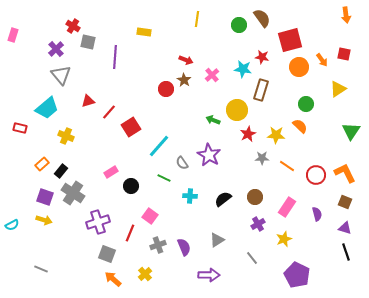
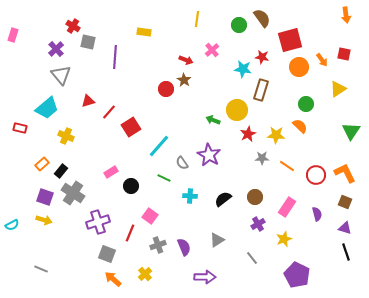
pink cross at (212, 75): moved 25 px up
purple arrow at (209, 275): moved 4 px left, 2 px down
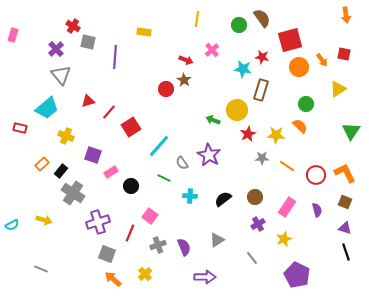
purple square at (45, 197): moved 48 px right, 42 px up
purple semicircle at (317, 214): moved 4 px up
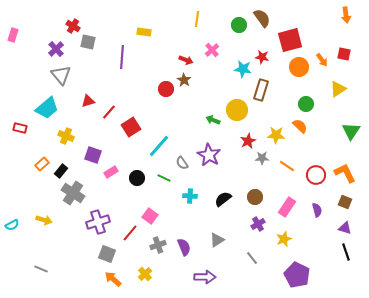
purple line at (115, 57): moved 7 px right
red star at (248, 134): moved 7 px down
black circle at (131, 186): moved 6 px right, 8 px up
red line at (130, 233): rotated 18 degrees clockwise
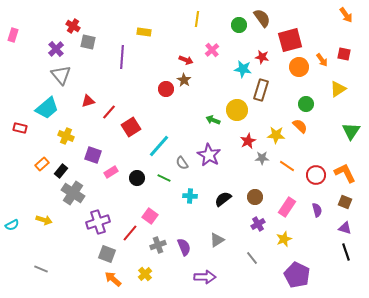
orange arrow at (346, 15): rotated 28 degrees counterclockwise
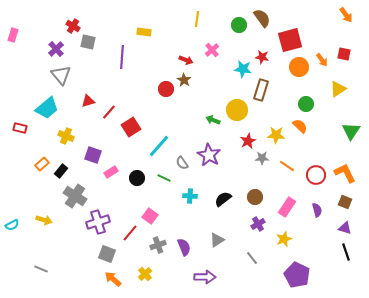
gray cross at (73, 193): moved 2 px right, 3 px down
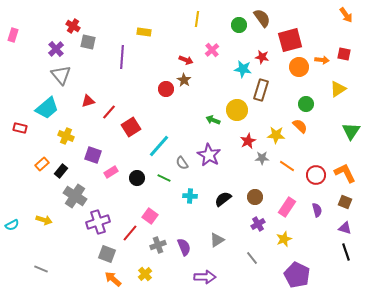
orange arrow at (322, 60): rotated 48 degrees counterclockwise
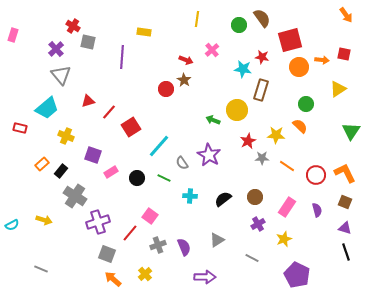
gray line at (252, 258): rotated 24 degrees counterclockwise
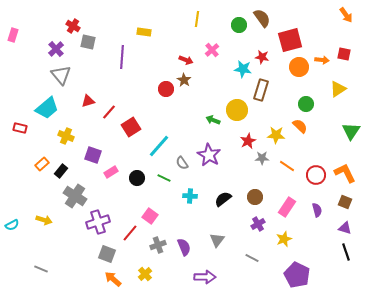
gray triangle at (217, 240): rotated 21 degrees counterclockwise
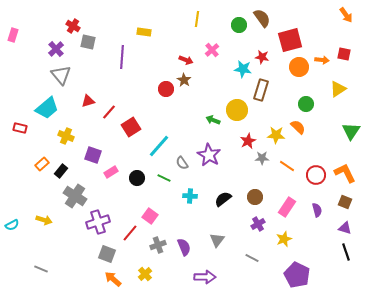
orange semicircle at (300, 126): moved 2 px left, 1 px down
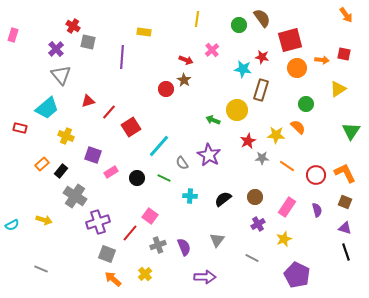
orange circle at (299, 67): moved 2 px left, 1 px down
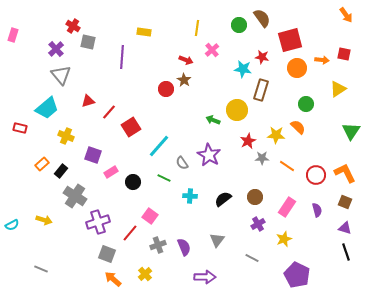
yellow line at (197, 19): moved 9 px down
black circle at (137, 178): moved 4 px left, 4 px down
